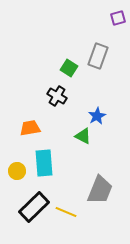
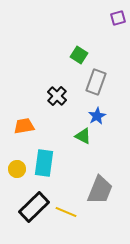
gray rectangle: moved 2 px left, 26 px down
green square: moved 10 px right, 13 px up
black cross: rotated 12 degrees clockwise
orange trapezoid: moved 6 px left, 2 px up
cyan rectangle: rotated 12 degrees clockwise
yellow circle: moved 2 px up
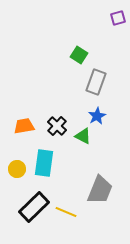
black cross: moved 30 px down
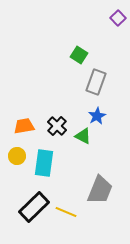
purple square: rotated 28 degrees counterclockwise
yellow circle: moved 13 px up
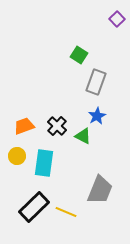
purple square: moved 1 px left, 1 px down
orange trapezoid: rotated 10 degrees counterclockwise
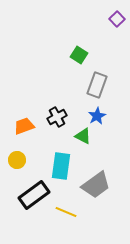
gray rectangle: moved 1 px right, 3 px down
black cross: moved 9 px up; rotated 18 degrees clockwise
yellow circle: moved 4 px down
cyan rectangle: moved 17 px right, 3 px down
gray trapezoid: moved 4 px left, 5 px up; rotated 32 degrees clockwise
black rectangle: moved 12 px up; rotated 8 degrees clockwise
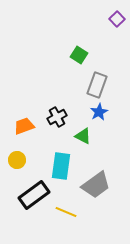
blue star: moved 2 px right, 4 px up
